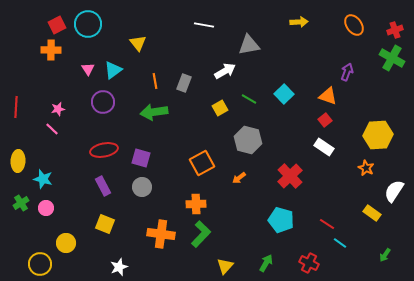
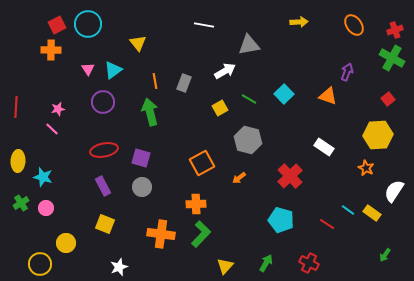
green arrow at (154, 112): moved 4 px left; rotated 84 degrees clockwise
red square at (325, 120): moved 63 px right, 21 px up
cyan star at (43, 179): moved 2 px up
cyan line at (340, 243): moved 8 px right, 33 px up
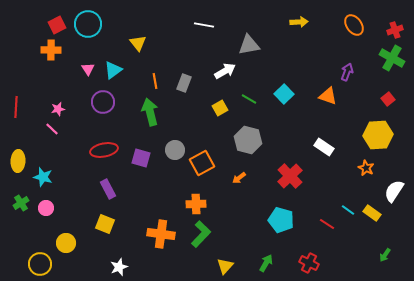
purple rectangle at (103, 186): moved 5 px right, 3 px down
gray circle at (142, 187): moved 33 px right, 37 px up
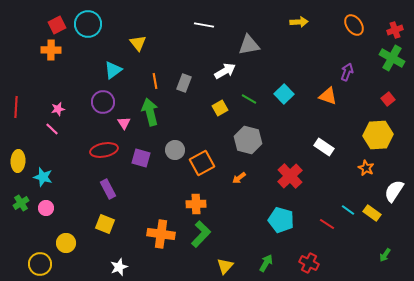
pink triangle at (88, 69): moved 36 px right, 54 px down
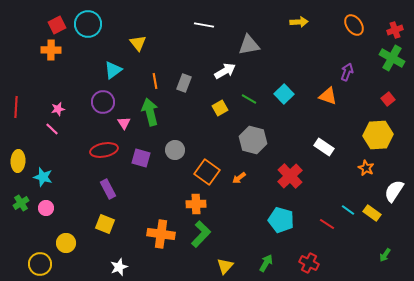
gray hexagon at (248, 140): moved 5 px right
orange square at (202, 163): moved 5 px right, 9 px down; rotated 25 degrees counterclockwise
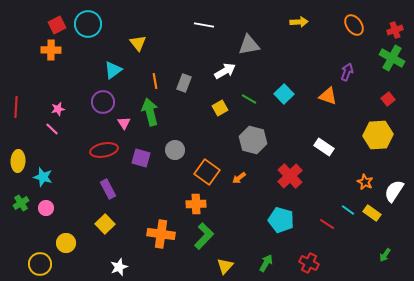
orange star at (366, 168): moved 1 px left, 14 px down
yellow square at (105, 224): rotated 24 degrees clockwise
green L-shape at (201, 234): moved 3 px right, 2 px down
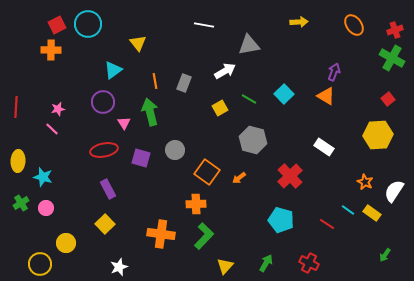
purple arrow at (347, 72): moved 13 px left
orange triangle at (328, 96): moved 2 px left; rotated 12 degrees clockwise
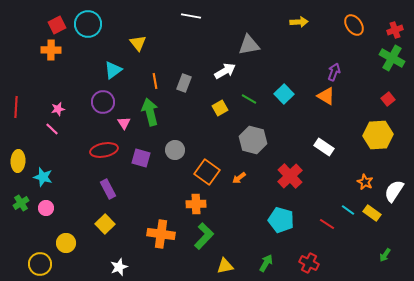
white line at (204, 25): moved 13 px left, 9 px up
yellow triangle at (225, 266): rotated 36 degrees clockwise
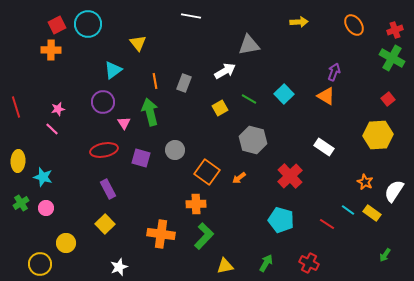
red line at (16, 107): rotated 20 degrees counterclockwise
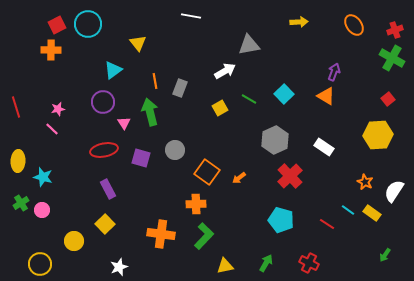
gray rectangle at (184, 83): moved 4 px left, 5 px down
gray hexagon at (253, 140): moved 22 px right; rotated 20 degrees clockwise
pink circle at (46, 208): moved 4 px left, 2 px down
yellow circle at (66, 243): moved 8 px right, 2 px up
